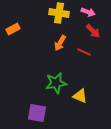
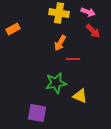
red line: moved 11 px left, 7 px down; rotated 24 degrees counterclockwise
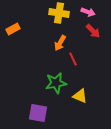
red line: rotated 64 degrees clockwise
purple square: moved 1 px right
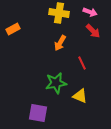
pink arrow: moved 2 px right
red line: moved 9 px right, 4 px down
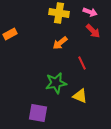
orange rectangle: moved 3 px left, 5 px down
orange arrow: rotated 21 degrees clockwise
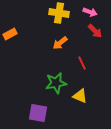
red arrow: moved 2 px right
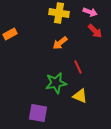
red line: moved 4 px left, 4 px down
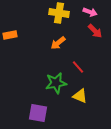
orange rectangle: moved 1 px down; rotated 16 degrees clockwise
orange arrow: moved 2 px left
red line: rotated 16 degrees counterclockwise
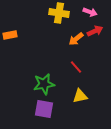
red arrow: rotated 70 degrees counterclockwise
orange arrow: moved 18 px right, 4 px up
red line: moved 2 px left
green star: moved 12 px left, 1 px down
yellow triangle: rotated 35 degrees counterclockwise
purple square: moved 6 px right, 4 px up
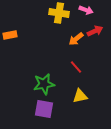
pink arrow: moved 4 px left, 2 px up
